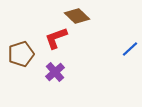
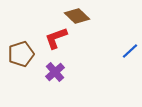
blue line: moved 2 px down
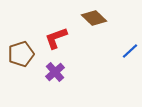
brown diamond: moved 17 px right, 2 px down
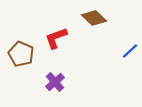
brown pentagon: rotated 30 degrees counterclockwise
purple cross: moved 10 px down
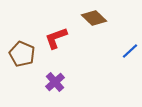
brown pentagon: moved 1 px right
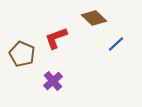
blue line: moved 14 px left, 7 px up
purple cross: moved 2 px left, 1 px up
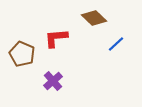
red L-shape: rotated 15 degrees clockwise
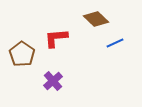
brown diamond: moved 2 px right, 1 px down
blue line: moved 1 px left, 1 px up; rotated 18 degrees clockwise
brown pentagon: rotated 10 degrees clockwise
